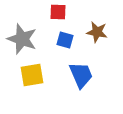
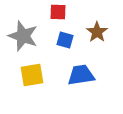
brown star: rotated 25 degrees clockwise
gray star: moved 1 px right, 3 px up
blue trapezoid: rotated 76 degrees counterclockwise
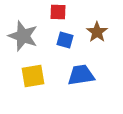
yellow square: moved 1 px right, 1 px down
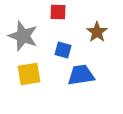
blue square: moved 2 px left, 10 px down
yellow square: moved 4 px left, 2 px up
